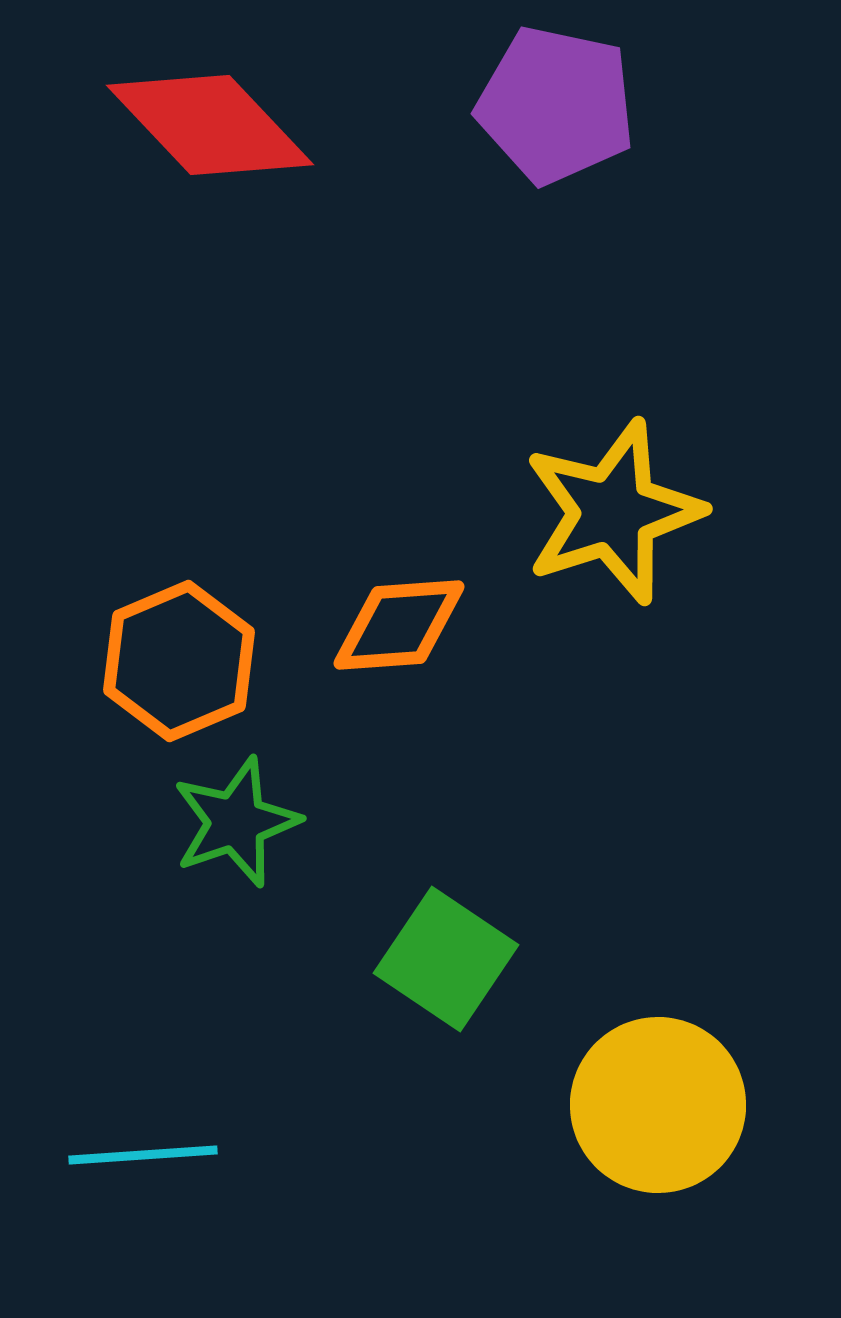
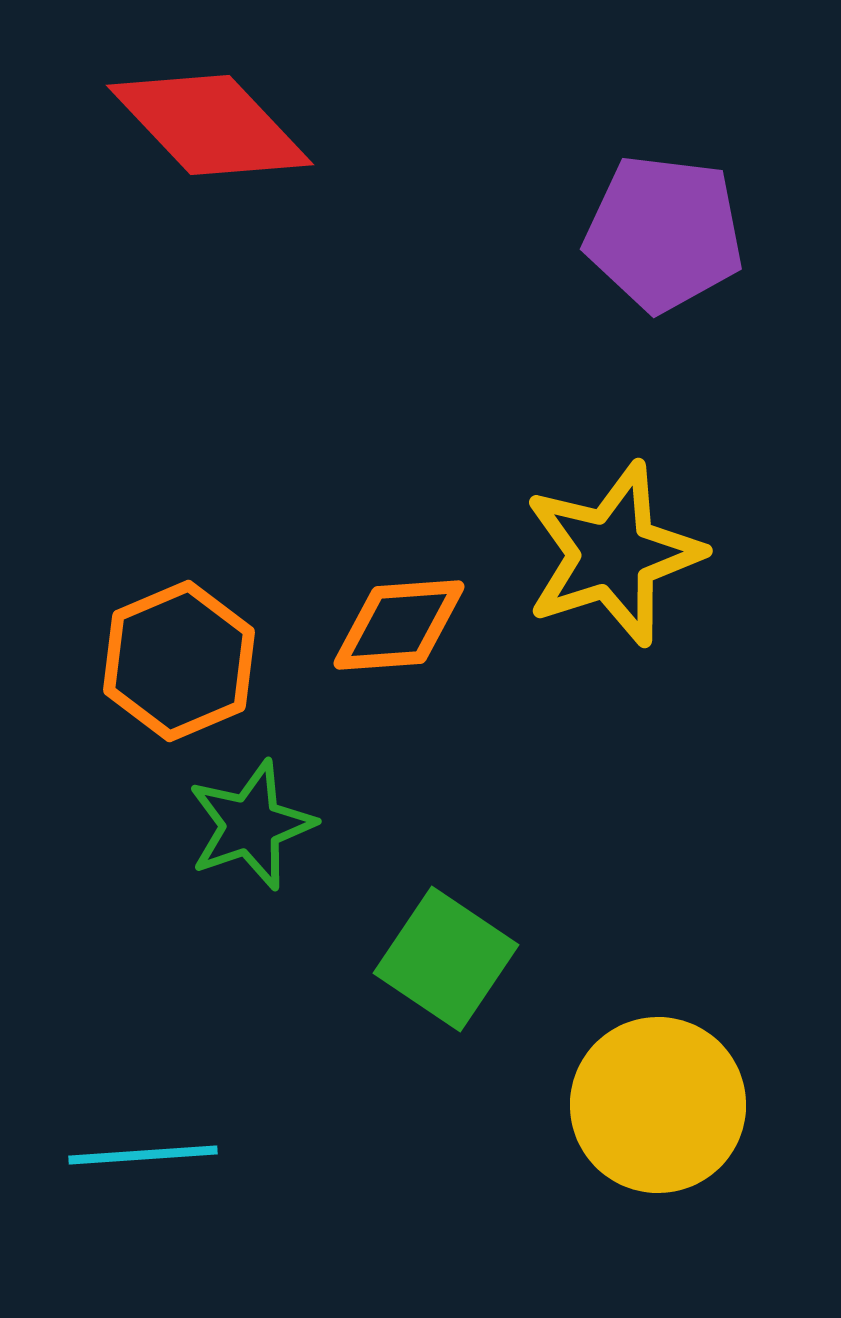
purple pentagon: moved 108 px right, 128 px down; rotated 5 degrees counterclockwise
yellow star: moved 42 px down
green star: moved 15 px right, 3 px down
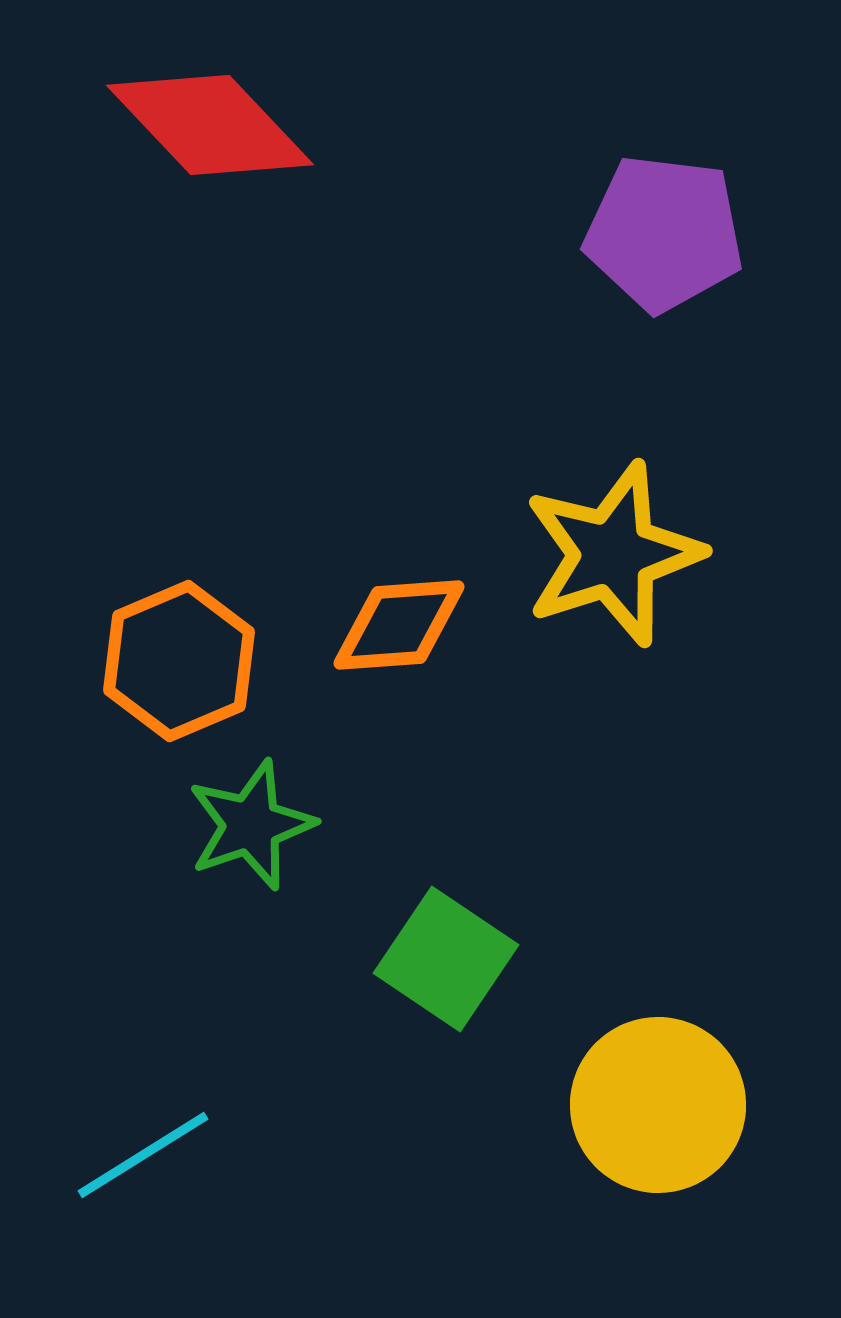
cyan line: rotated 28 degrees counterclockwise
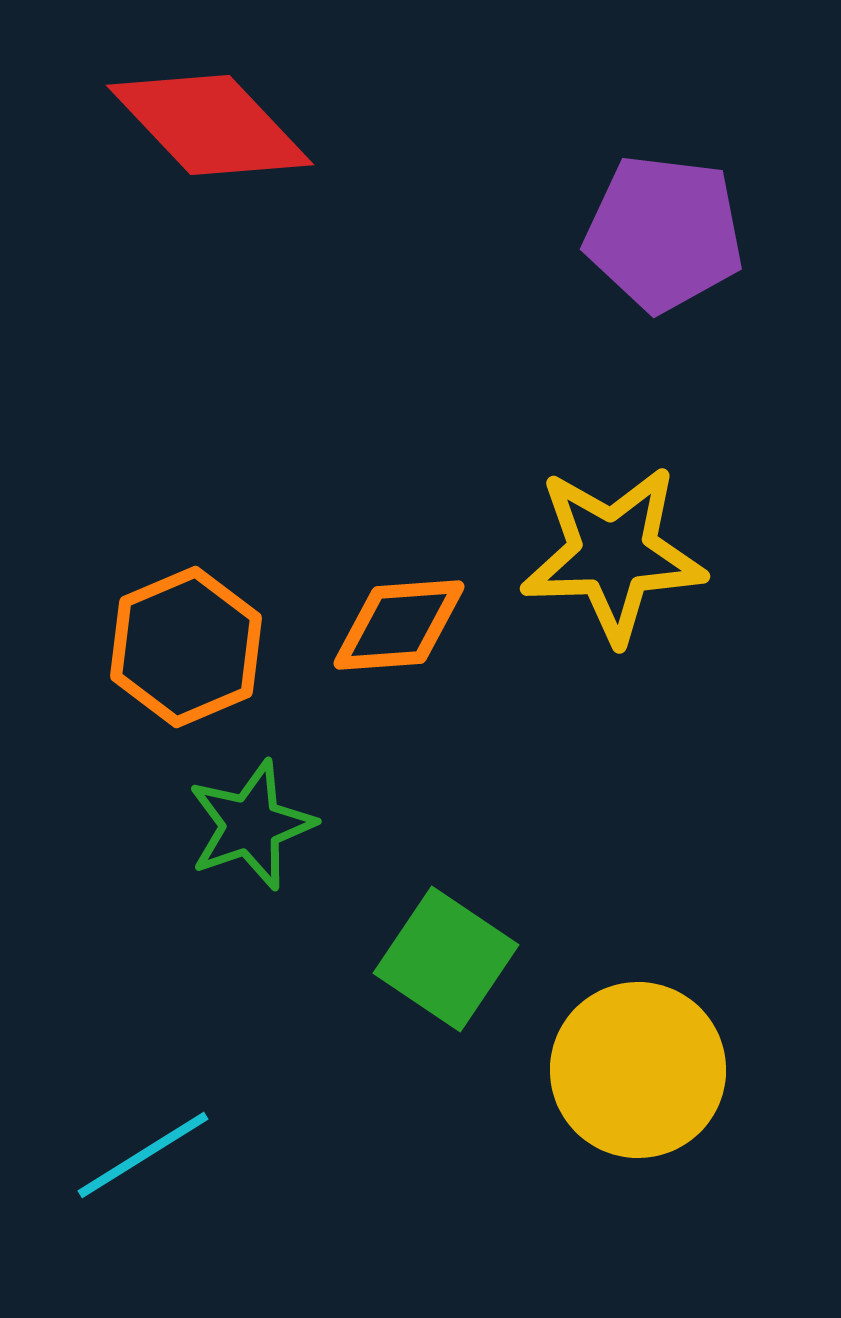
yellow star: rotated 16 degrees clockwise
orange hexagon: moved 7 px right, 14 px up
yellow circle: moved 20 px left, 35 px up
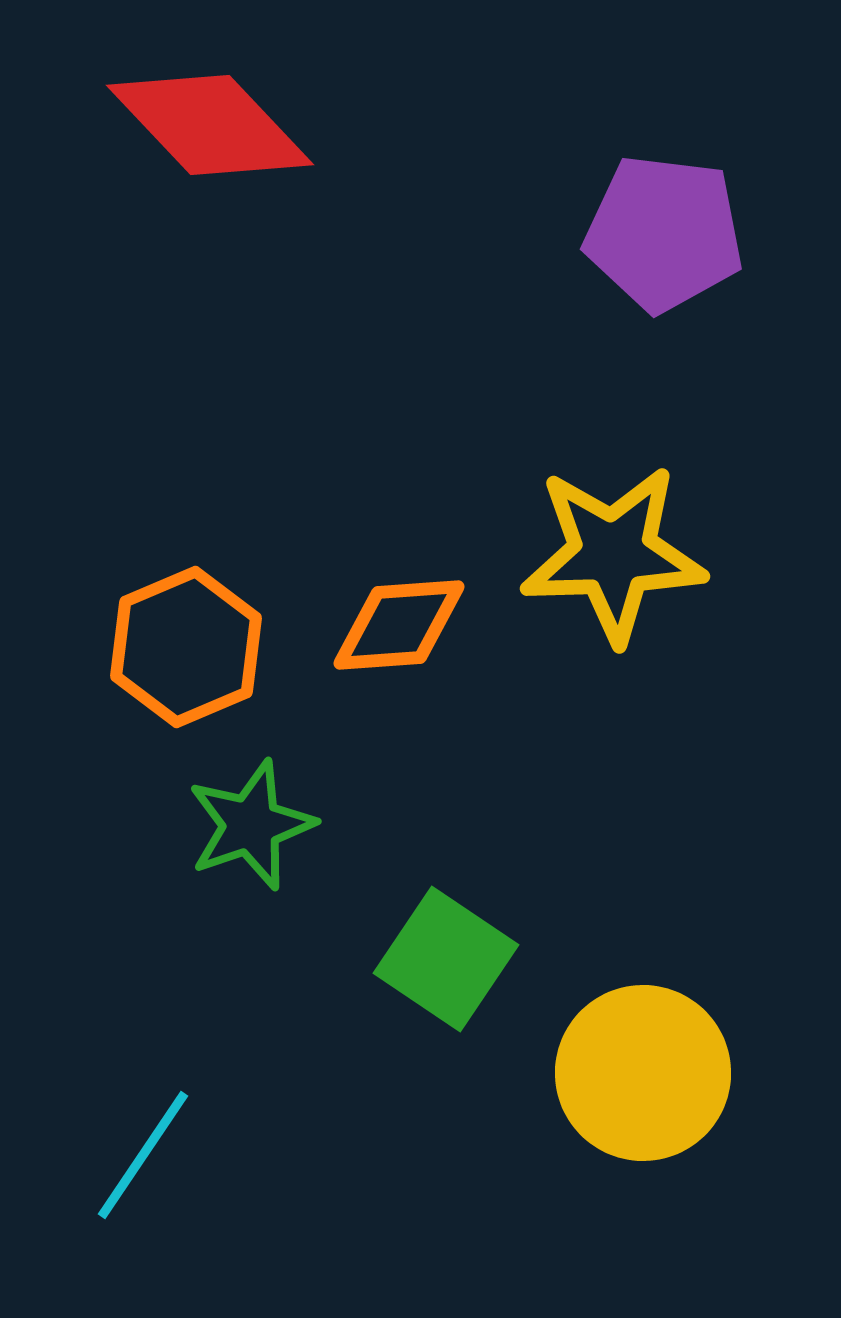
yellow circle: moved 5 px right, 3 px down
cyan line: rotated 24 degrees counterclockwise
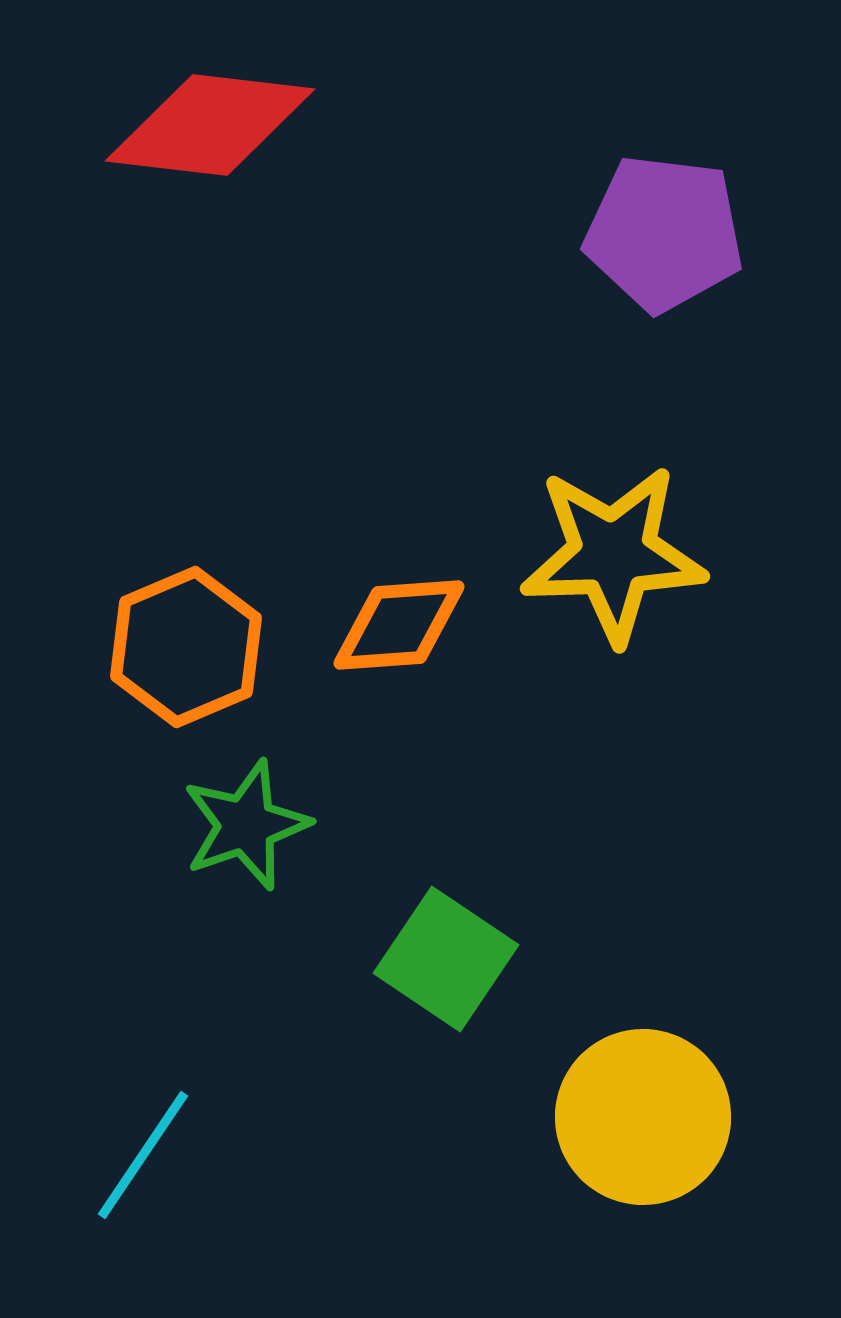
red diamond: rotated 40 degrees counterclockwise
green star: moved 5 px left
yellow circle: moved 44 px down
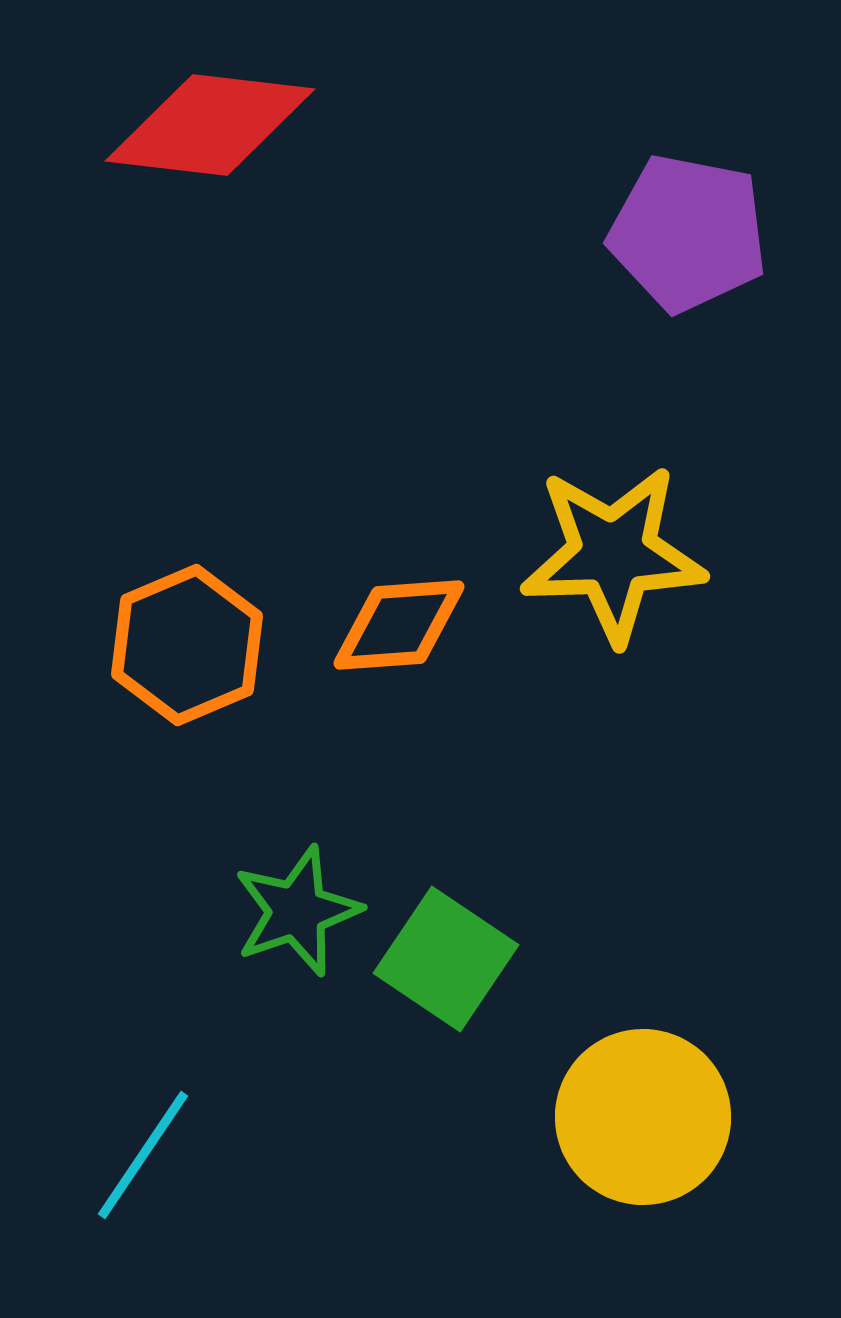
purple pentagon: moved 24 px right; rotated 4 degrees clockwise
orange hexagon: moved 1 px right, 2 px up
green star: moved 51 px right, 86 px down
